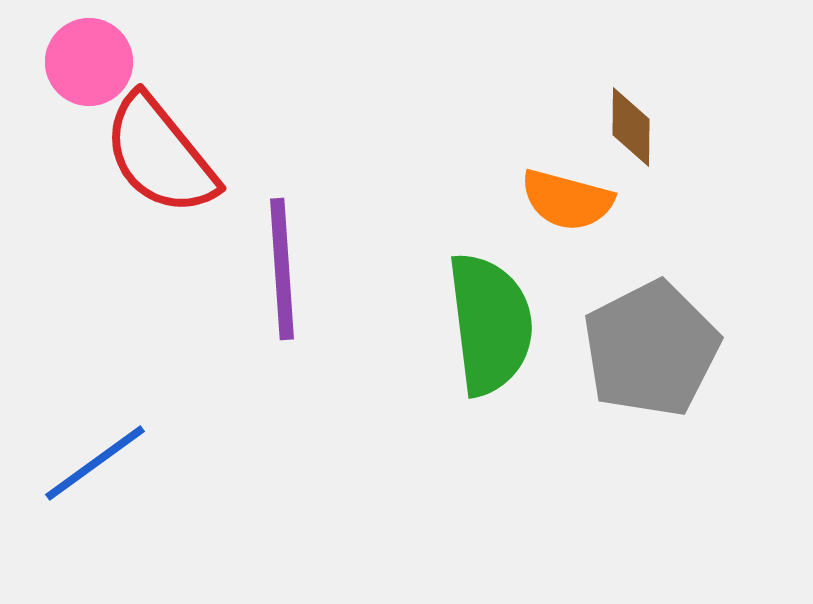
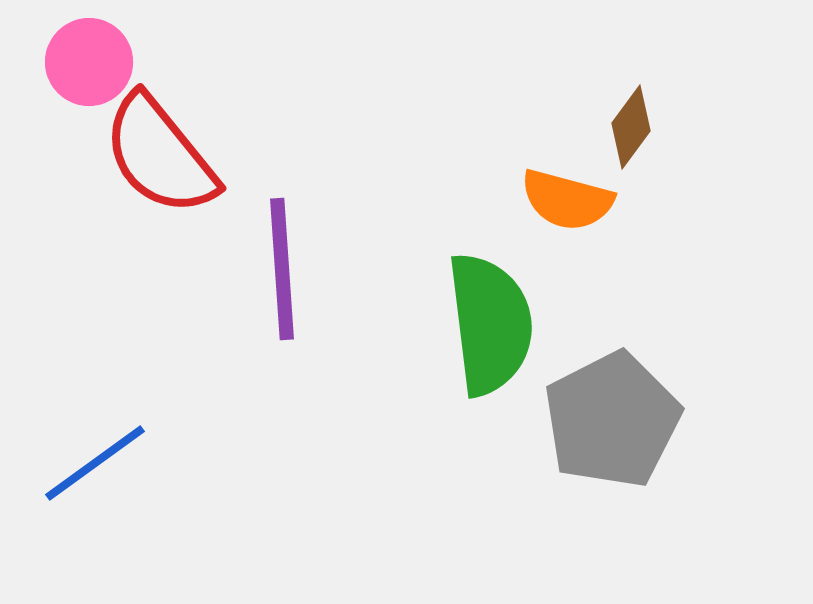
brown diamond: rotated 36 degrees clockwise
gray pentagon: moved 39 px left, 71 px down
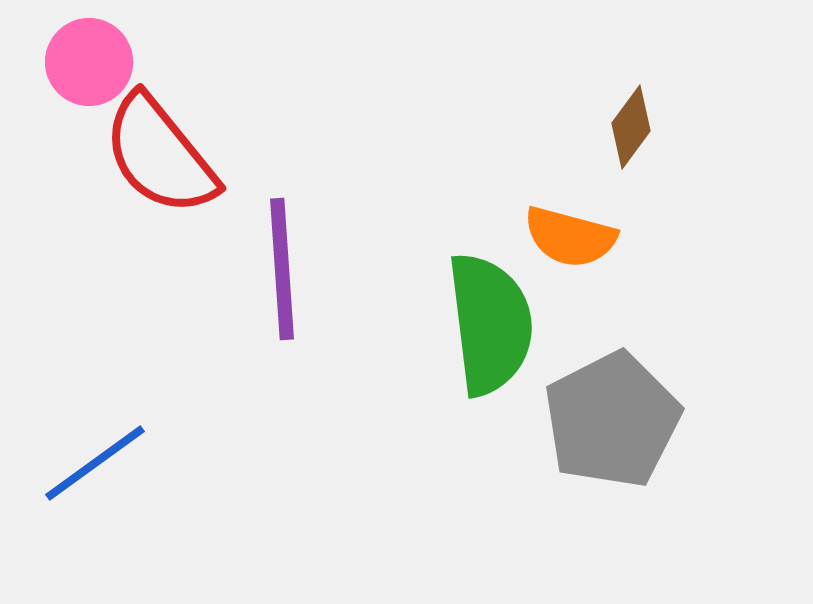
orange semicircle: moved 3 px right, 37 px down
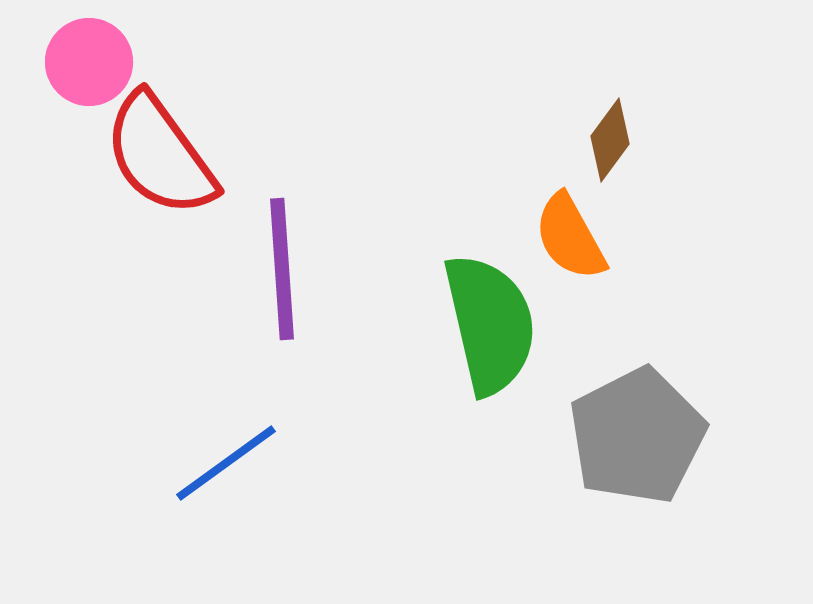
brown diamond: moved 21 px left, 13 px down
red semicircle: rotated 3 degrees clockwise
orange semicircle: rotated 46 degrees clockwise
green semicircle: rotated 6 degrees counterclockwise
gray pentagon: moved 25 px right, 16 px down
blue line: moved 131 px right
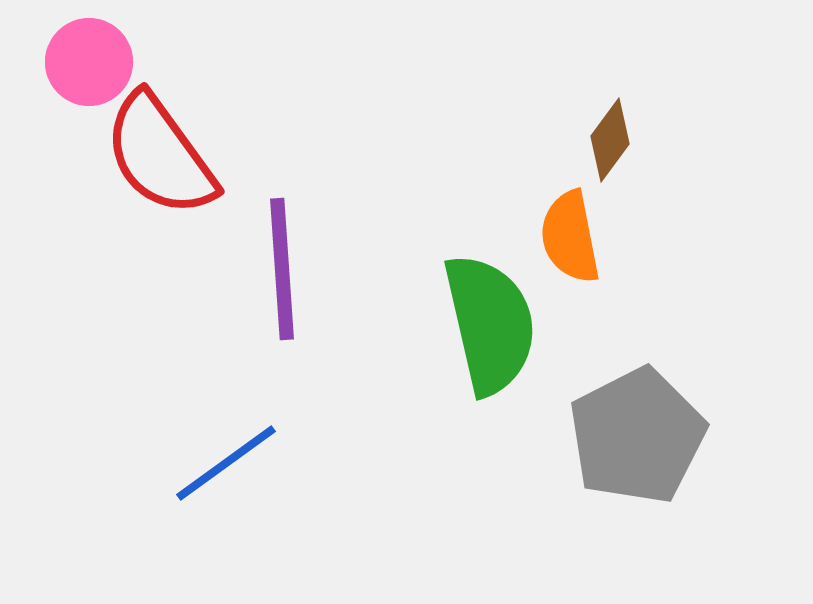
orange semicircle: rotated 18 degrees clockwise
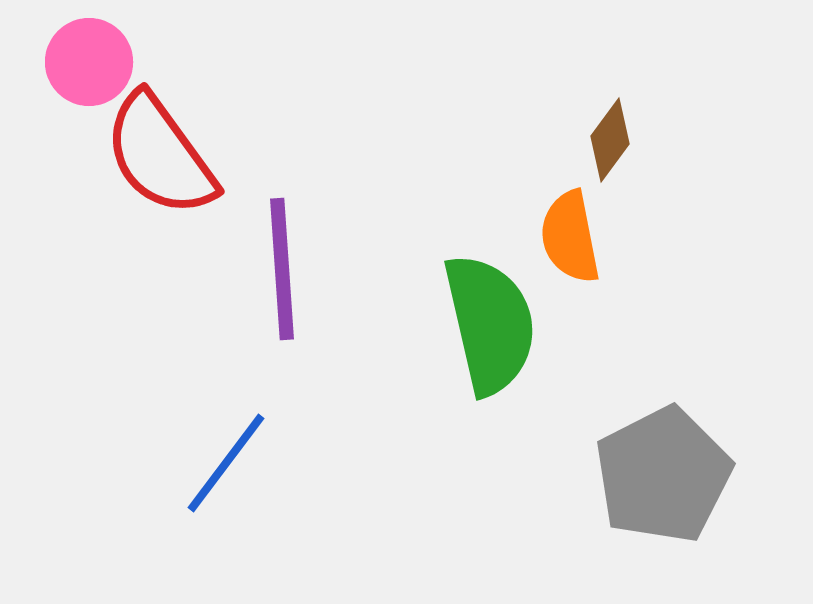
gray pentagon: moved 26 px right, 39 px down
blue line: rotated 17 degrees counterclockwise
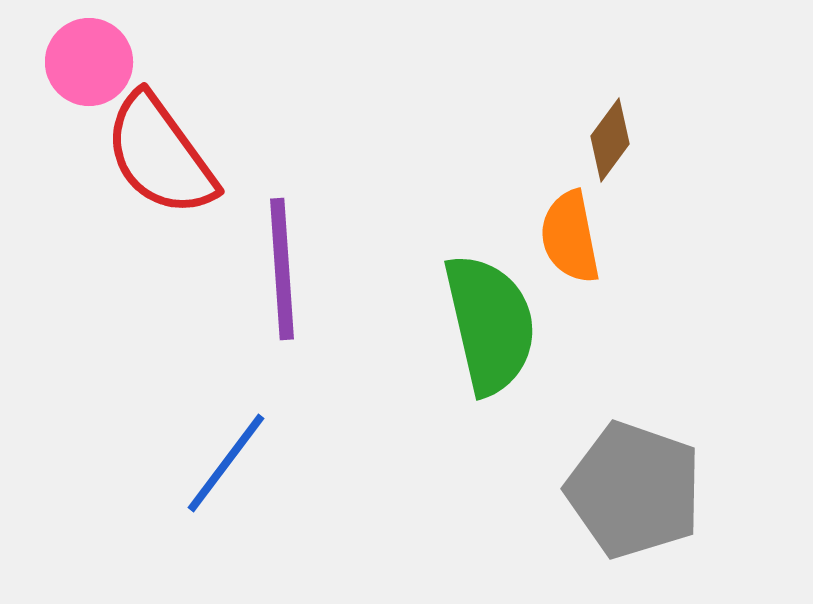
gray pentagon: moved 29 px left, 15 px down; rotated 26 degrees counterclockwise
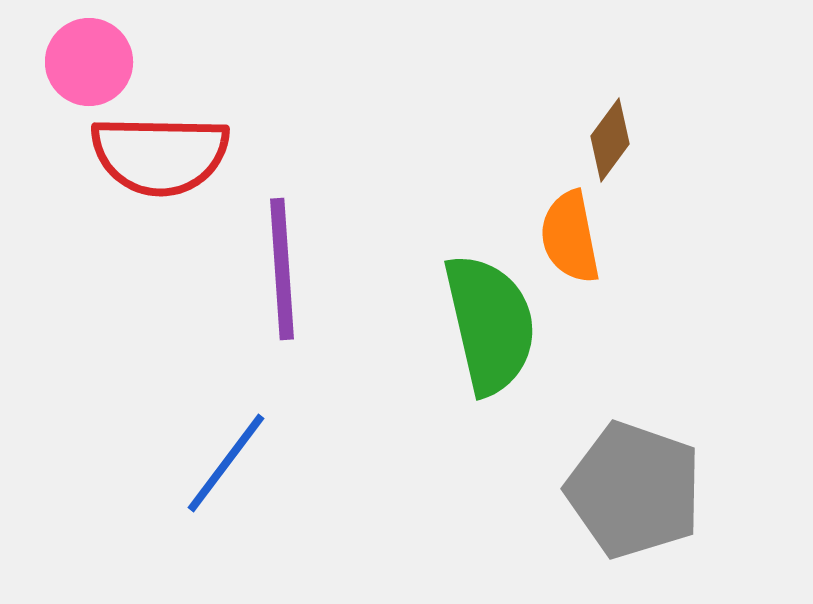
red semicircle: rotated 53 degrees counterclockwise
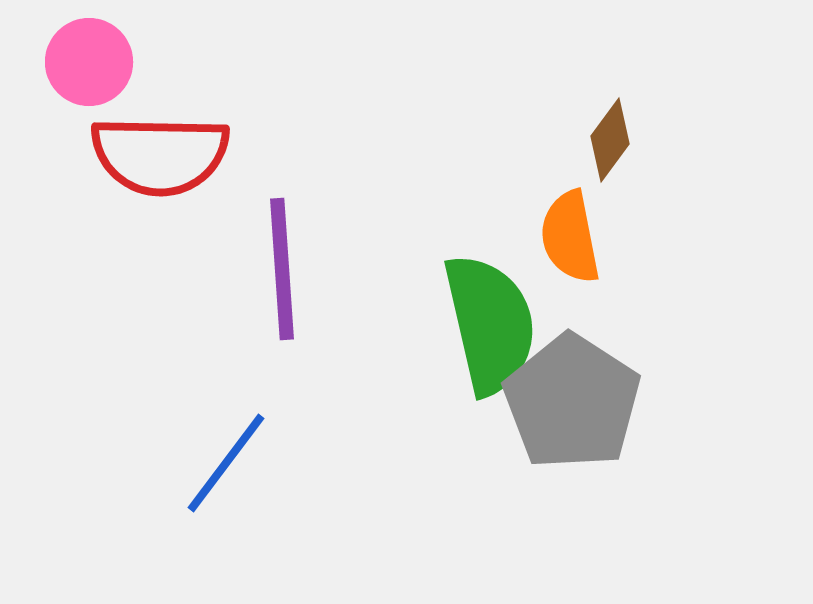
gray pentagon: moved 62 px left, 88 px up; rotated 14 degrees clockwise
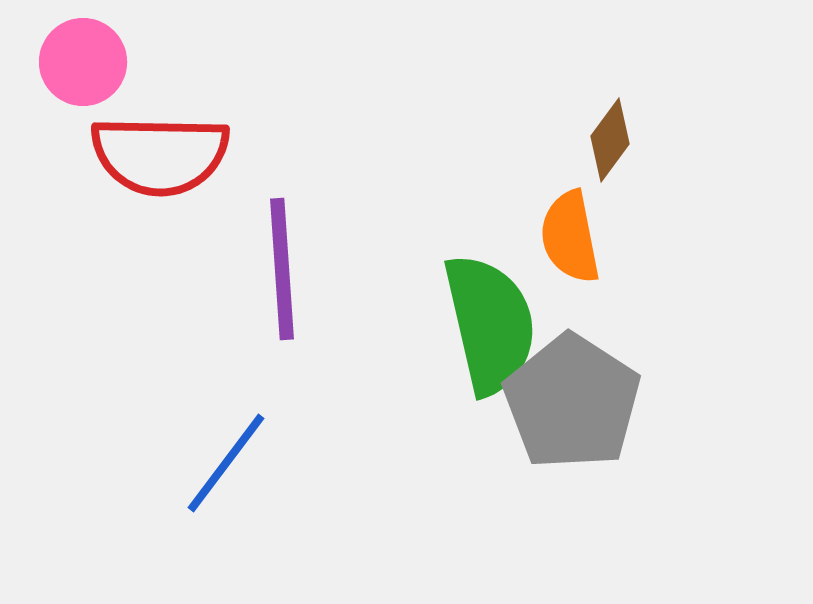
pink circle: moved 6 px left
